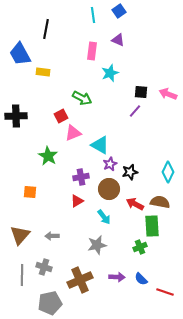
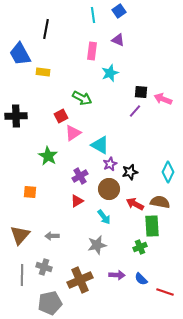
pink arrow: moved 5 px left, 5 px down
pink triangle: rotated 12 degrees counterclockwise
purple cross: moved 1 px left, 1 px up; rotated 21 degrees counterclockwise
purple arrow: moved 2 px up
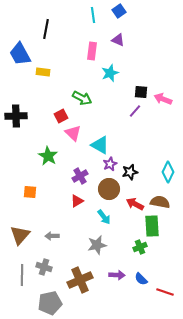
pink triangle: rotated 42 degrees counterclockwise
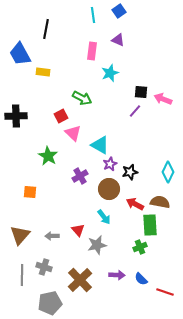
red triangle: moved 1 px right, 29 px down; rotated 40 degrees counterclockwise
green rectangle: moved 2 px left, 1 px up
brown cross: rotated 20 degrees counterclockwise
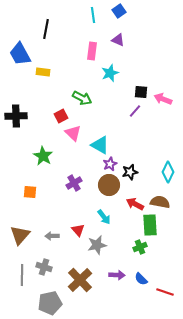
green star: moved 5 px left
purple cross: moved 6 px left, 7 px down
brown circle: moved 4 px up
